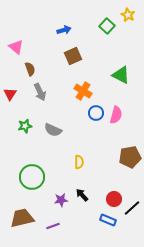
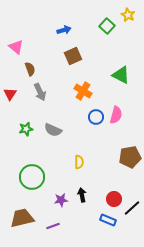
blue circle: moved 4 px down
green star: moved 1 px right, 3 px down
black arrow: rotated 32 degrees clockwise
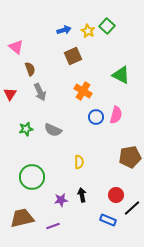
yellow star: moved 40 px left, 16 px down
red circle: moved 2 px right, 4 px up
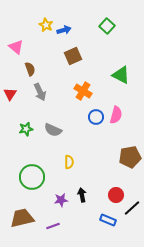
yellow star: moved 42 px left, 6 px up
yellow semicircle: moved 10 px left
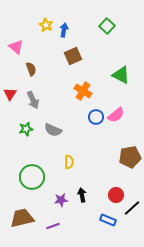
blue arrow: rotated 64 degrees counterclockwise
brown semicircle: moved 1 px right
gray arrow: moved 7 px left, 8 px down
pink semicircle: rotated 36 degrees clockwise
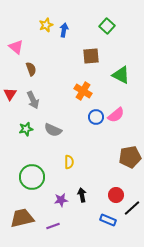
yellow star: rotated 24 degrees clockwise
brown square: moved 18 px right; rotated 18 degrees clockwise
